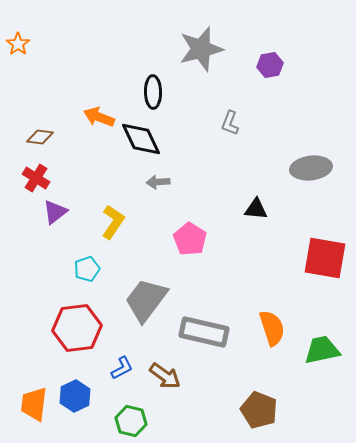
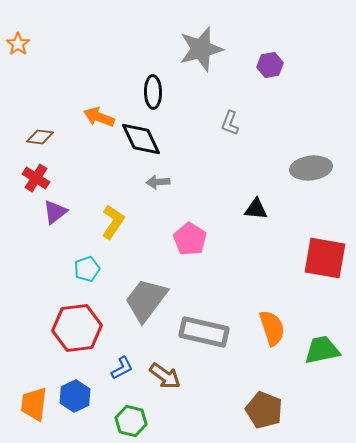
brown pentagon: moved 5 px right
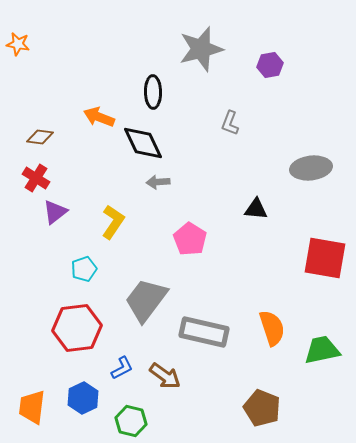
orange star: rotated 25 degrees counterclockwise
black diamond: moved 2 px right, 4 px down
cyan pentagon: moved 3 px left
blue hexagon: moved 8 px right, 2 px down
orange trapezoid: moved 2 px left, 3 px down
brown pentagon: moved 2 px left, 2 px up
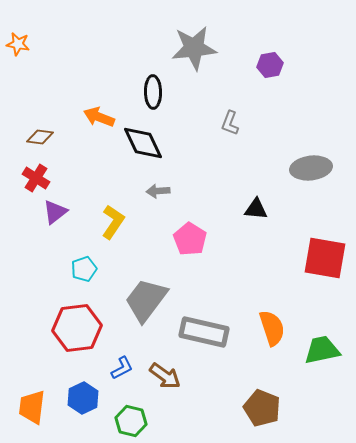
gray star: moved 7 px left, 1 px up; rotated 9 degrees clockwise
gray arrow: moved 9 px down
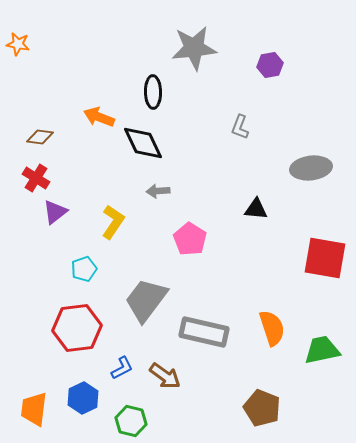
gray L-shape: moved 10 px right, 4 px down
orange trapezoid: moved 2 px right, 2 px down
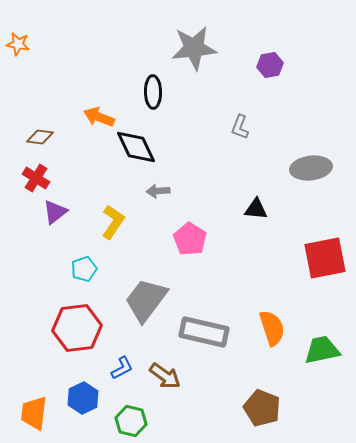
black diamond: moved 7 px left, 4 px down
red square: rotated 21 degrees counterclockwise
orange trapezoid: moved 4 px down
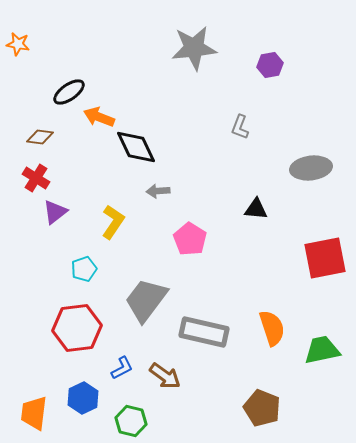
black ellipse: moved 84 px left; rotated 56 degrees clockwise
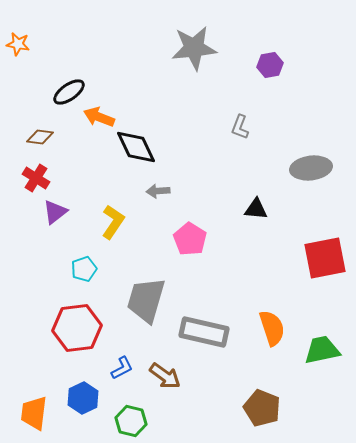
gray trapezoid: rotated 21 degrees counterclockwise
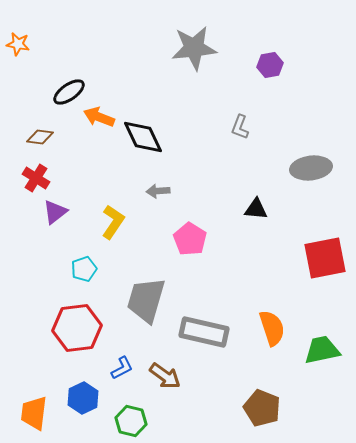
black diamond: moved 7 px right, 10 px up
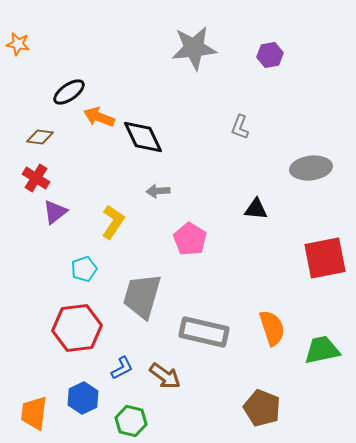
purple hexagon: moved 10 px up
gray trapezoid: moved 4 px left, 4 px up
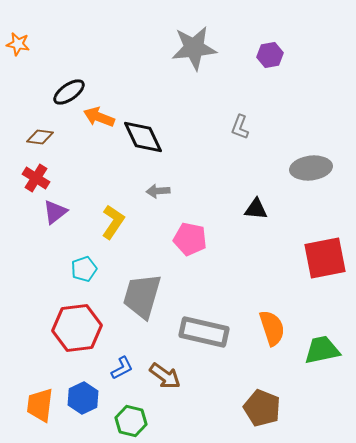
pink pentagon: rotated 20 degrees counterclockwise
orange trapezoid: moved 6 px right, 8 px up
